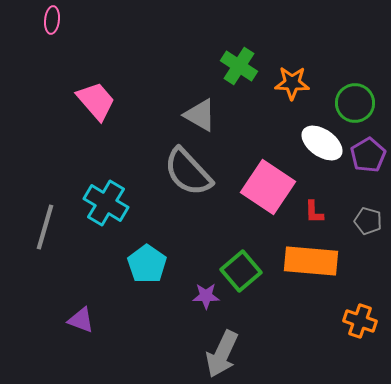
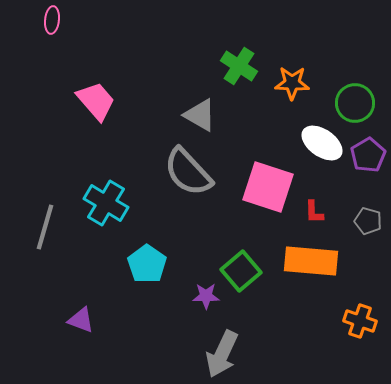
pink square: rotated 16 degrees counterclockwise
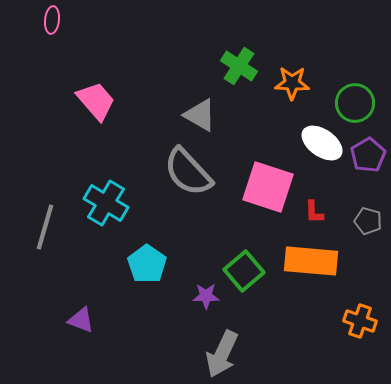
green square: moved 3 px right
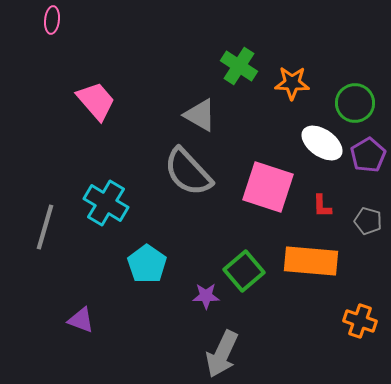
red L-shape: moved 8 px right, 6 px up
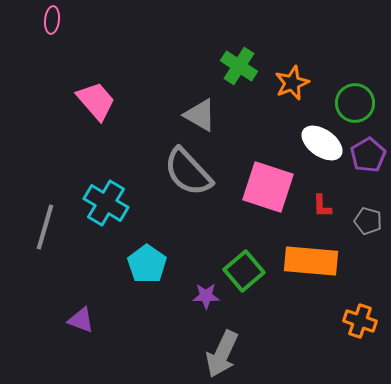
orange star: rotated 24 degrees counterclockwise
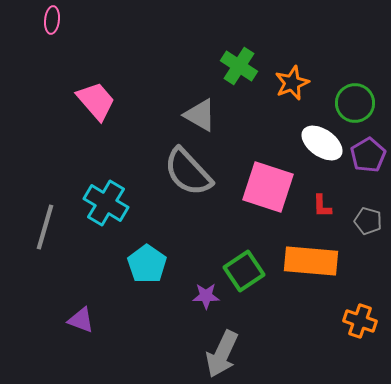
green square: rotated 6 degrees clockwise
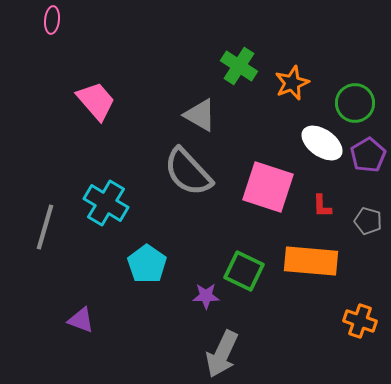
green square: rotated 30 degrees counterclockwise
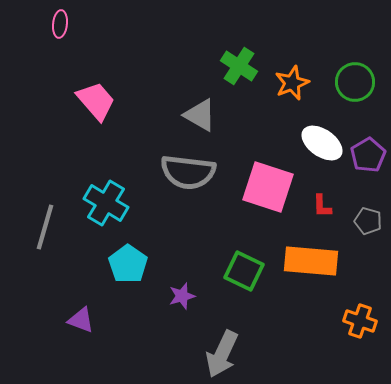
pink ellipse: moved 8 px right, 4 px down
green circle: moved 21 px up
gray semicircle: rotated 40 degrees counterclockwise
cyan pentagon: moved 19 px left
purple star: moved 24 px left; rotated 16 degrees counterclockwise
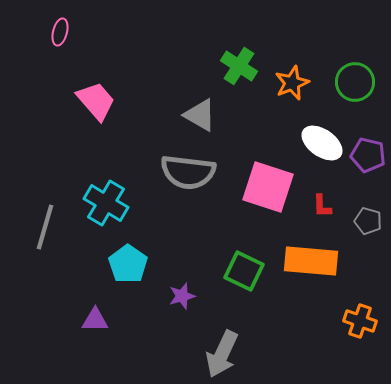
pink ellipse: moved 8 px down; rotated 8 degrees clockwise
purple pentagon: rotated 28 degrees counterclockwise
purple triangle: moved 14 px right; rotated 20 degrees counterclockwise
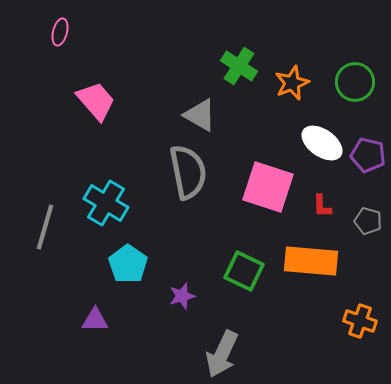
gray semicircle: rotated 108 degrees counterclockwise
